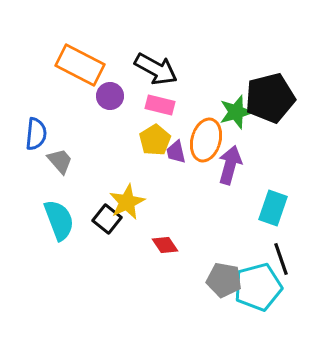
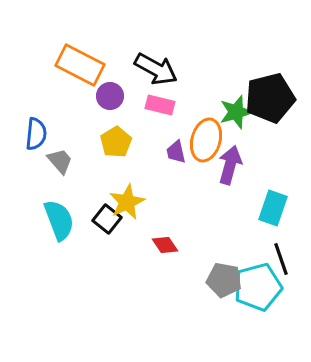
yellow pentagon: moved 39 px left, 2 px down
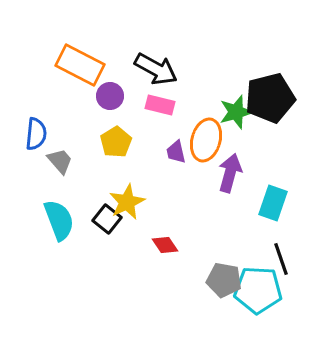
purple arrow: moved 8 px down
cyan rectangle: moved 5 px up
cyan pentagon: moved 3 px down; rotated 18 degrees clockwise
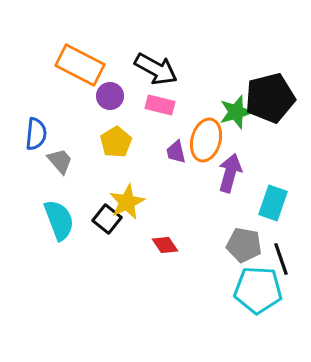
gray pentagon: moved 20 px right, 35 px up
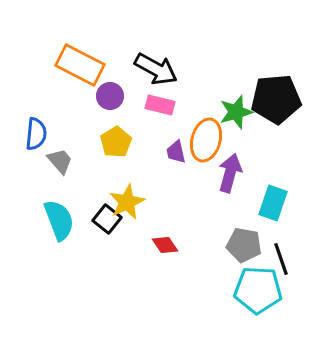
black pentagon: moved 6 px right, 1 px down; rotated 9 degrees clockwise
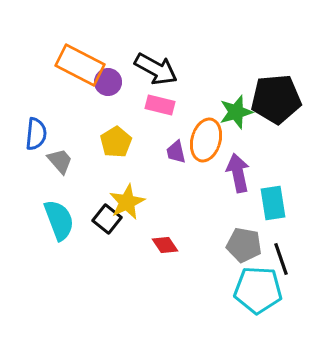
purple circle: moved 2 px left, 14 px up
purple arrow: moved 8 px right; rotated 27 degrees counterclockwise
cyan rectangle: rotated 28 degrees counterclockwise
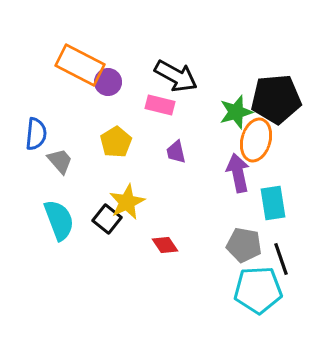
black arrow: moved 20 px right, 7 px down
orange ellipse: moved 50 px right
cyan pentagon: rotated 6 degrees counterclockwise
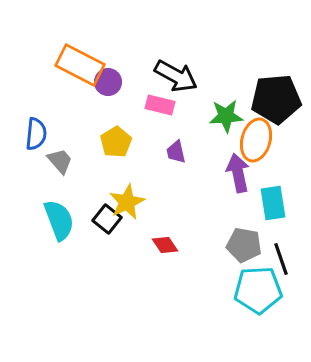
green star: moved 10 px left, 4 px down; rotated 12 degrees clockwise
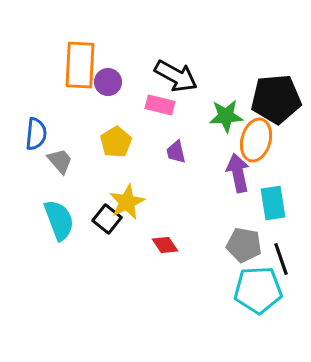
orange rectangle: rotated 66 degrees clockwise
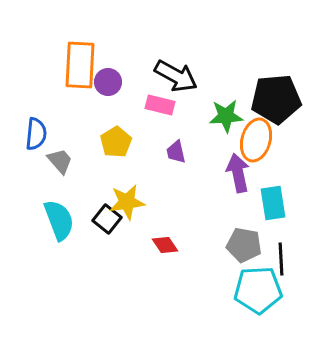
yellow star: rotated 18 degrees clockwise
black line: rotated 16 degrees clockwise
